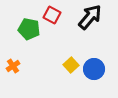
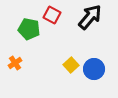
orange cross: moved 2 px right, 3 px up
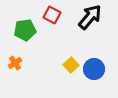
green pentagon: moved 4 px left, 1 px down; rotated 20 degrees counterclockwise
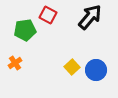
red square: moved 4 px left
yellow square: moved 1 px right, 2 px down
blue circle: moved 2 px right, 1 px down
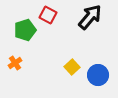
green pentagon: rotated 10 degrees counterclockwise
blue circle: moved 2 px right, 5 px down
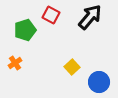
red square: moved 3 px right
blue circle: moved 1 px right, 7 px down
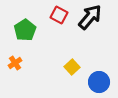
red square: moved 8 px right
green pentagon: rotated 15 degrees counterclockwise
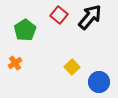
red square: rotated 12 degrees clockwise
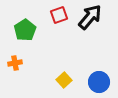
red square: rotated 30 degrees clockwise
orange cross: rotated 24 degrees clockwise
yellow square: moved 8 px left, 13 px down
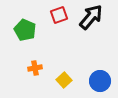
black arrow: moved 1 px right
green pentagon: rotated 15 degrees counterclockwise
orange cross: moved 20 px right, 5 px down
blue circle: moved 1 px right, 1 px up
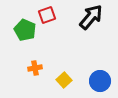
red square: moved 12 px left
